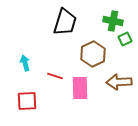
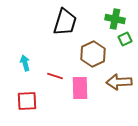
green cross: moved 2 px right, 2 px up
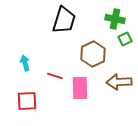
black trapezoid: moved 1 px left, 2 px up
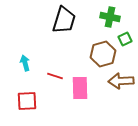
green cross: moved 5 px left, 2 px up
brown hexagon: moved 10 px right; rotated 10 degrees clockwise
brown arrow: moved 2 px right, 1 px up
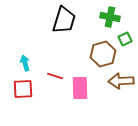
red square: moved 4 px left, 12 px up
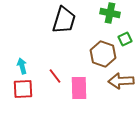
green cross: moved 4 px up
brown hexagon: rotated 25 degrees counterclockwise
cyan arrow: moved 3 px left, 3 px down
red line: rotated 35 degrees clockwise
pink rectangle: moved 1 px left
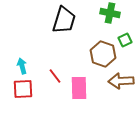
green square: moved 1 px down
